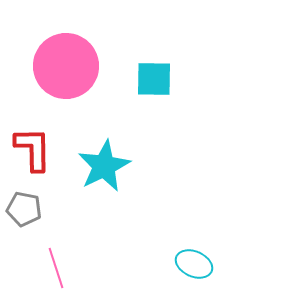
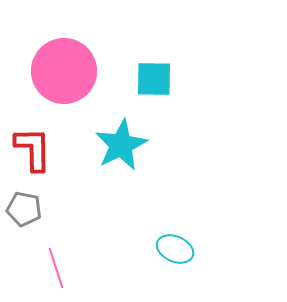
pink circle: moved 2 px left, 5 px down
cyan star: moved 17 px right, 21 px up
cyan ellipse: moved 19 px left, 15 px up
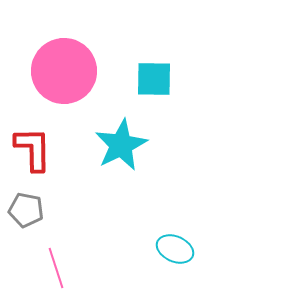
gray pentagon: moved 2 px right, 1 px down
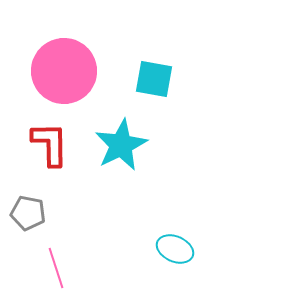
cyan square: rotated 9 degrees clockwise
red L-shape: moved 17 px right, 5 px up
gray pentagon: moved 2 px right, 3 px down
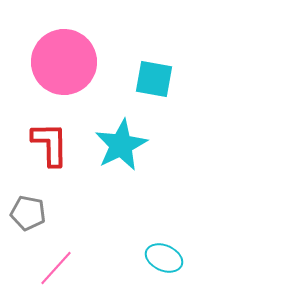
pink circle: moved 9 px up
cyan ellipse: moved 11 px left, 9 px down
pink line: rotated 60 degrees clockwise
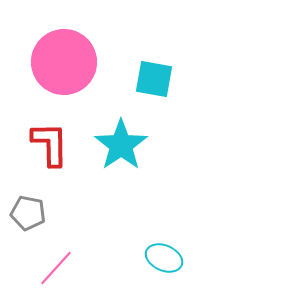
cyan star: rotated 8 degrees counterclockwise
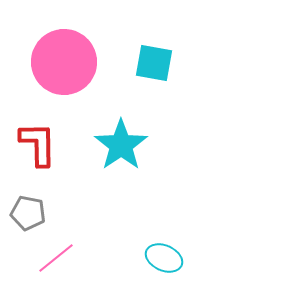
cyan square: moved 16 px up
red L-shape: moved 12 px left
pink line: moved 10 px up; rotated 9 degrees clockwise
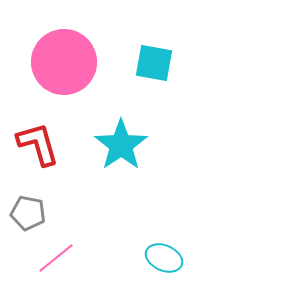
red L-shape: rotated 15 degrees counterclockwise
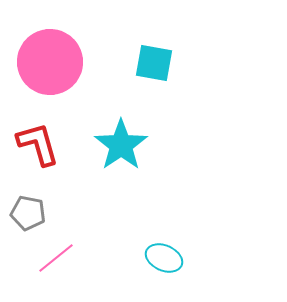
pink circle: moved 14 px left
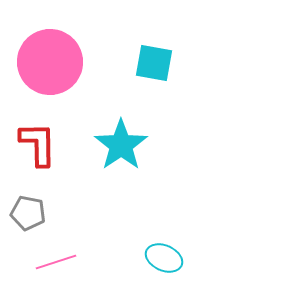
red L-shape: rotated 15 degrees clockwise
pink line: moved 4 px down; rotated 21 degrees clockwise
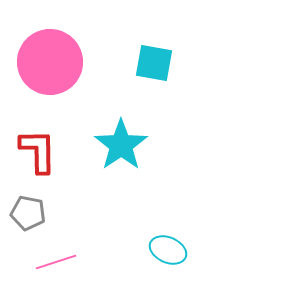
red L-shape: moved 7 px down
cyan ellipse: moved 4 px right, 8 px up
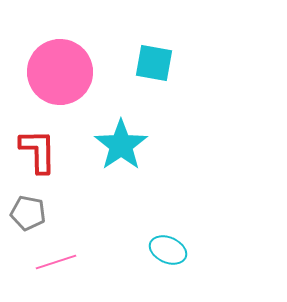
pink circle: moved 10 px right, 10 px down
